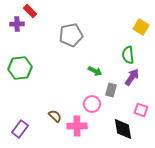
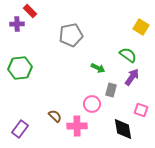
green semicircle: rotated 132 degrees clockwise
green arrow: moved 3 px right, 3 px up
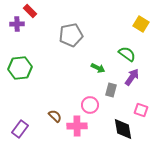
yellow square: moved 3 px up
green semicircle: moved 1 px left, 1 px up
pink circle: moved 2 px left, 1 px down
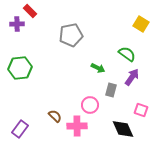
black diamond: rotated 15 degrees counterclockwise
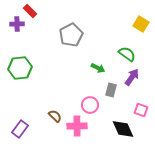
gray pentagon: rotated 15 degrees counterclockwise
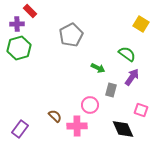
green hexagon: moved 1 px left, 20 px up; rotated 10 degrees counterclockwise
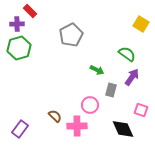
green arrow: moved 1 px left, 2 px down
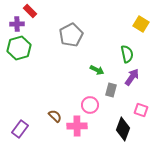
green semicircle: rotated 42 degrees clockwise
black diamond: rotated 45 degrees clockwise
